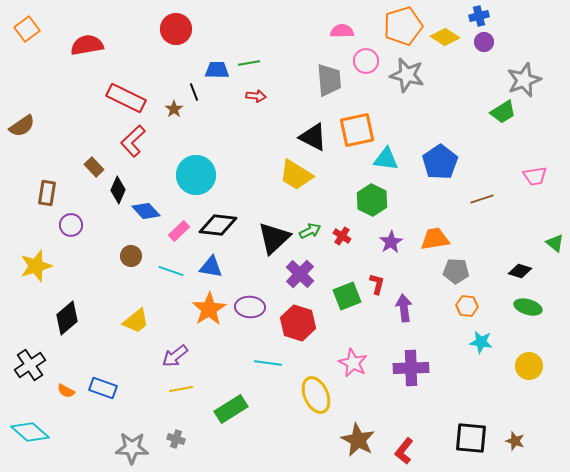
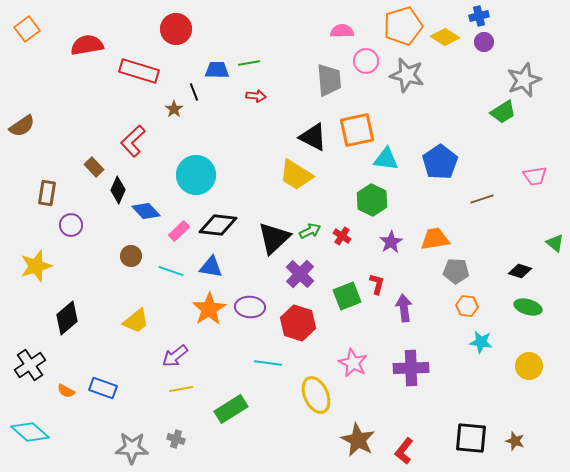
red rectangle at (126, 98): moved 13 px right, 27 px up; rotated 9 degrees counterclockwise
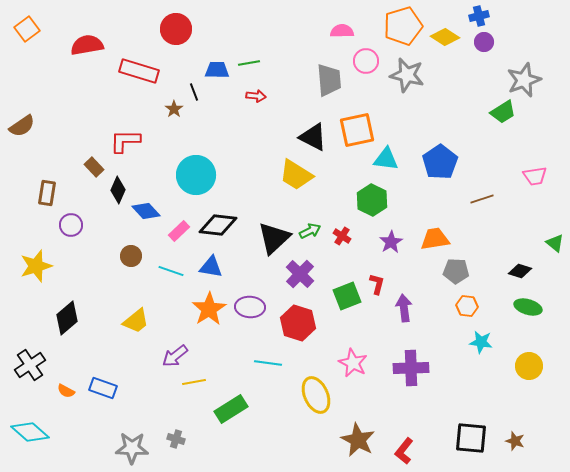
red L-shape at (133, 141): moved 8 px left; rotated 44 degrees clockwise
yellow line at (181, 389): moved 13 px right, 7 px up
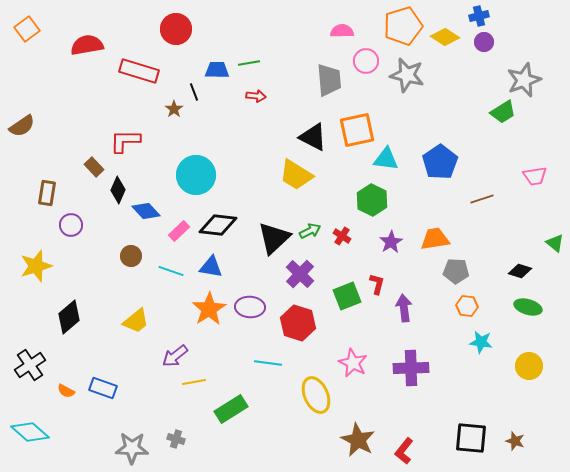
black diamond at (67, 318): moved 2 px right, 1 px up
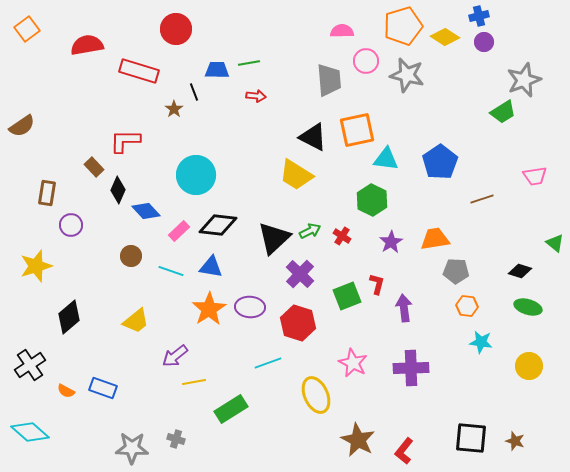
cyan line at (268, 363): rotated 28 degrees counterclockwise
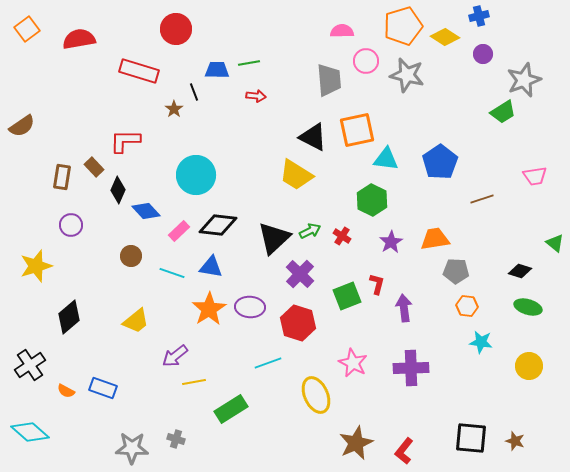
purple circle at (484, 42): moved 1 px left, 12 px down
red semicircle at (87, 45): moved 8 px left, 6 px up
brown rectangle at (47, 193): moved 15 px right, 16 px up
cyan line at (171, 271): moved 1 px right, 2 px down
brown star at (358, 440): moved 2 px left, 3 px down; rotated 20 degrees clockwise
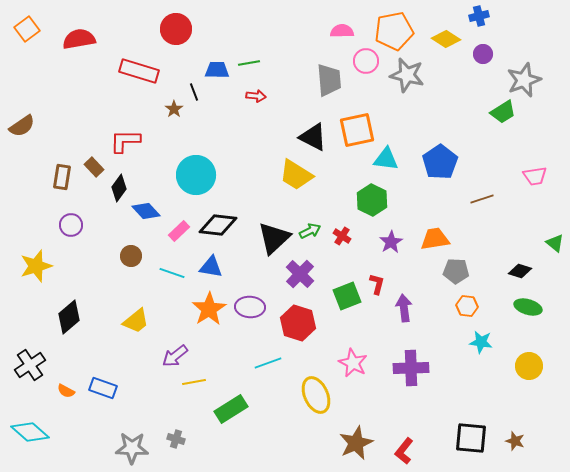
orange pentagon at (403, 26): moved 9 px left, 5 px down; rotated 6 degrees clockwise
yellow diamond at (445, 37): moved 1 px right, 2 px down
black diamond at (118, 190): moved 1 px right, 2 px up; rotated 12 degrees clockwise
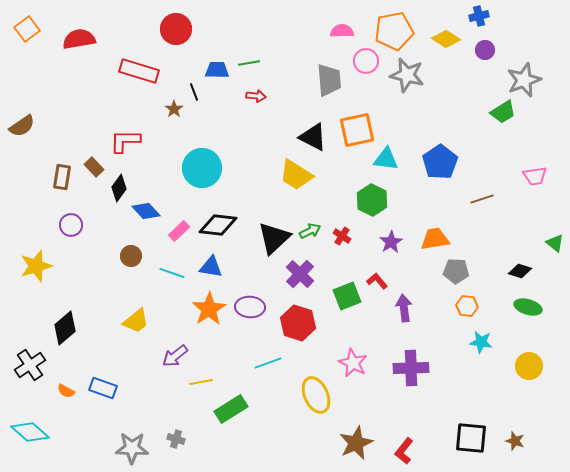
purple circle at (483, 54): moved 2 px right, 4 px up
cyan circle at (196, 175): moved 6 px right, 7 px up
red L-shape at (377, 284): moved 3 px up; rotated 55 degrees counterclockwise
black diamond at (69, 317): moved 4 px left, 11 px down
yellow line at (194, 382): moved 7 px right
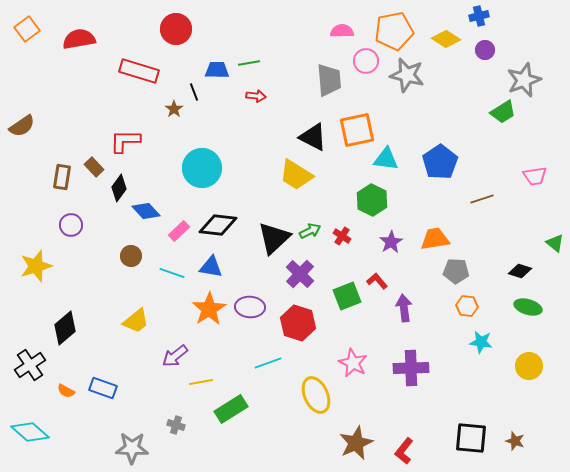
gray cross at (176, 439): moved 14 px up
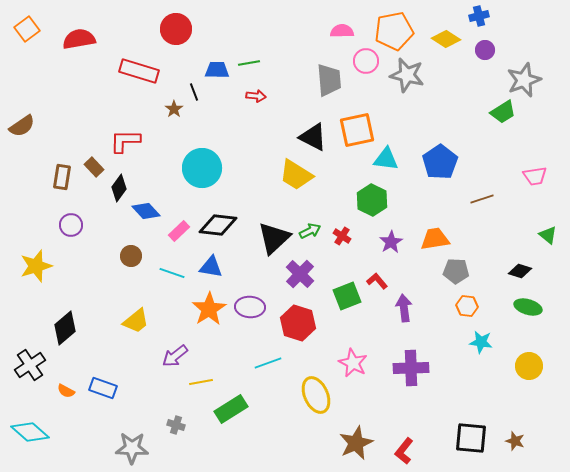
green triangle at (555, 243): moved 7 px left, 8 px up
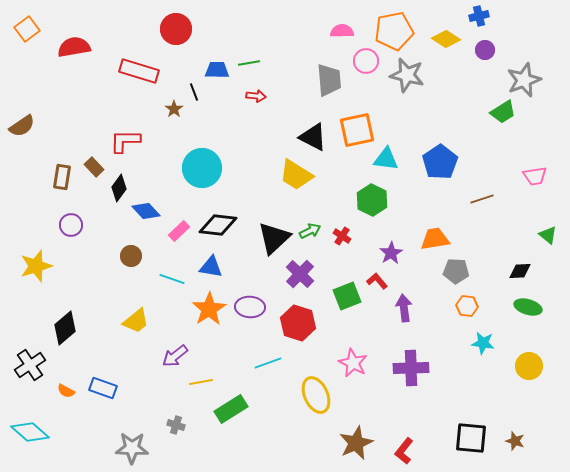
red semicircle at (79, 39): moved 5 px left, 8 px down
purple star at (391, 242): moved 11 px down
black diamond at (520, 271): rotated 20 degrees counterclockwise
cyan line at (172, 273): moved 6 px down
cyan star at (481, 342): moved 2 px right, 1 px down
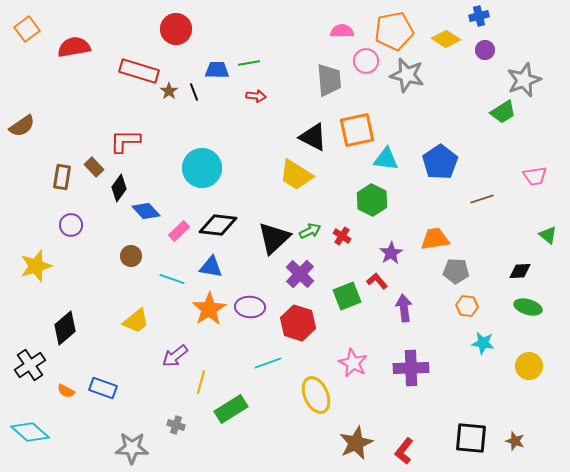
brown star at (174, 109): moved 5 px left, 18 px up
yellow line at (201, 382): rotated 65 degrees counterclockwise
